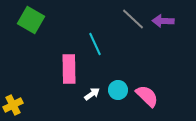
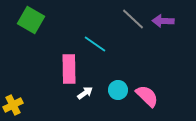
cyan line: rotated 30 degrees counterclockwise
white arrow: moved 7 px left, 1 px up
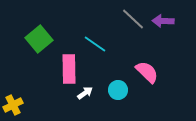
green square: moved 8 px right, 19 px down; rotated 20 degrees clockwise
pink semicircle: moved 24 px up
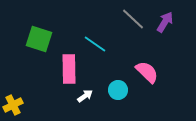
purple arrow: moved 2 px right, 1 px down; rotated 120 degrees clockwise
green square: rotated 32 degrees counterclockwise
white arrow: moved 3 px down
